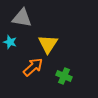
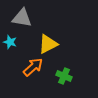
yellow triangle: rotated 30 degrees clockwise
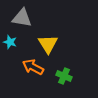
yellow triangle: rotated 35 degrees counterclockwise
orange arrow: rotated 110 degrees counterclockwise
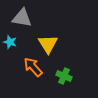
orange arrow: rotated 20 degrees clockwise
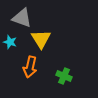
gray triangle: rotated 10 degrees clockwise
yellow triangle: moved 7 px left, 5 px up
orange arrow: moved 3 px left; rotated 125 degrees counterclockwise
